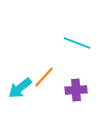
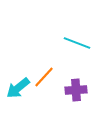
cyan arrow: moved 2 px left
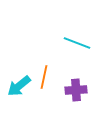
orange line: rotated 30 degrees counterclockwise
cyan arrow: moved 1 px right, 2 px up
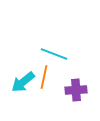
cyan line: moved 23 px left, 11 px down
cyan arrow: moved 4 px right, 4 px up
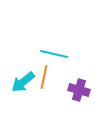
cyan line: rotated 8 degrees counterclockwise
purple cross: moved 3 px right; rotated 20 degrees clockwise
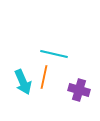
cyan arrow: rotated 75 degrees counterclockwise
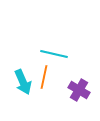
purple cross: rotated 15 degrees clockwise
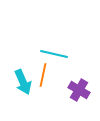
orange line: moved 1 px left, 2 px up
